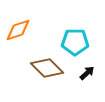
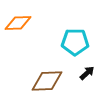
orange diamond: moved 7 px up; rotated 16 degrees clockwise
brown diamond: moved 13 px down; rotated 48 degrees counterclockwise
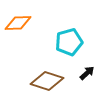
cyan pentagon: moved 6 px left; rotated 16 degrees counterclockwise
brown diamond: rotated 20 degrees clockwise
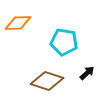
cyan pentagon: moved 5 px left; rotated 24 degrees clockwise
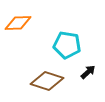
cyan pentagon: moved 3 px right, 3 px down
black arrow: moved 1 px right, 1 px up
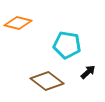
orange diamond: rotated 16 degrees clockwise
brown diamond: rotated 20 degrees clockwise
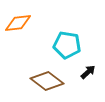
orange diamond: rotated 20 degrees counterclockwise
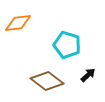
cyan pentagon: rotated 8 degrees clockwise
black arrow: moved 3 px down
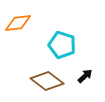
cyan pentagon: moved 5 px left
black arrow: moved 3 px left, 1 px down
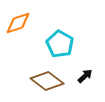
orange diamond: rotated 12 degrees counterclockwise
cyan pentagon: moved 2 px left, 1 px up; rotated 12 degrees clockwise
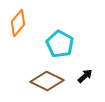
orange diamond: rotated 32 degrees counterclockwise
brown diamond: rotated 12 degrees counterclockwise
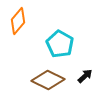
orange diamond: moved 2 px up
brown diamond: moved 1 px right, 1 px up
